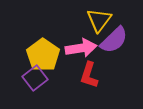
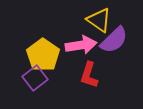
yellow triangle: rotated 32 degrees counterclockwise
pink arrow: moved 3 px up
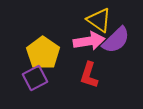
purple semicircle: moved 2 px right
pink arrow: moved 8 px right, 4 px up
yellow pentagon: moved 2 px up
purple square: rotated 10 degrees clockwise
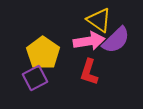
red L-shape: moved 3 px up
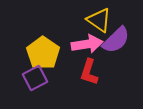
pink arrow: moved 2 px left, 3 px down
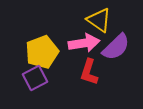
purple semicircle: moved 7 px down
pink arrow: moved 3 px left, 1 px up
yellow pentagon: moved 1 px left, 1 px up; rotated 16 degrees clockwise
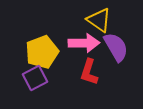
pink arrow: rotated 8 degrees clockwise
purple semicircle: rotated 76 degrees counterclockwise
